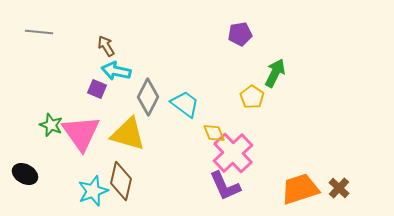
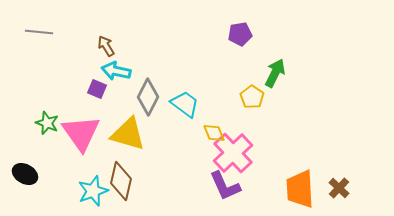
green star: moved 4 px left, 2 px up
orange trapezoid: rotated 75 degrees counterclockwise
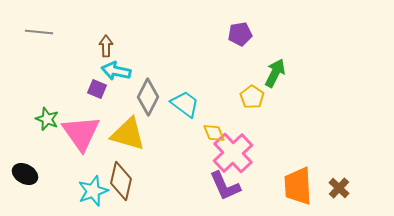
brown arrow: rotated 30 degrees clockwise
green star: moved 4 px up
orange trapezoid: moved 2 px left, 3 px up
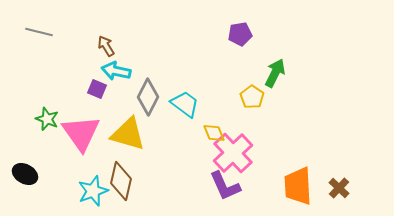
gray line: rotated 8 degrees clockwise
brown arrow: rotated 30 degrees counterclockwise
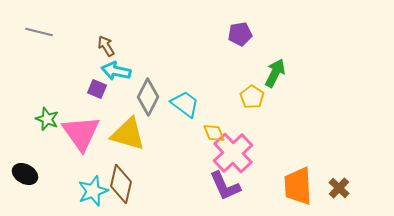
brown diamond: moved 3 px down
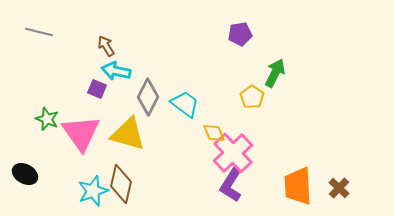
purple L-shape: moved 6 px right, 1 px up; rotated 56 degrees clockwise
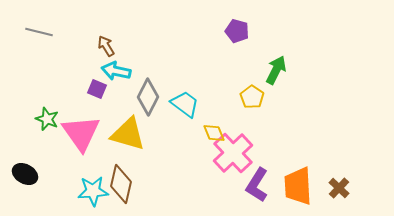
purple pentagon: moved 3 px left, 3 px up; rotated 25 degrees clockwise
green arrow: moved 1 px right, 3 px up
purple L-shape: moved 26 px right
cyan star: rotated 16 degrees clockwise
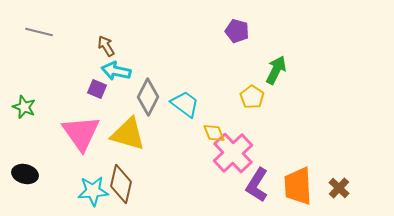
green star: moved 23 px left, 12 px up
black ellipse: rotated 15 degrees counterclockwise
